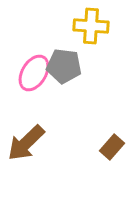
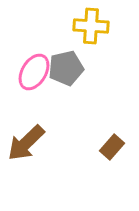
gray pentagon: moved 2 px right, 2 px down; rotated 20 degrees counterclockwise
pink ellipse: moved 1 px up
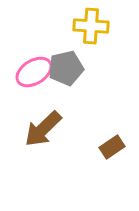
pink ellipse: rotated 27 degrees clockwise
brown arrow: moved 17 px right, 14 px up
brown rectangle: rotated 15 degrees clockwise
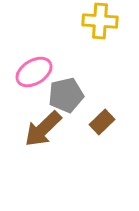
yellow cross: moved 9 px right, 5 px up
gray pentagon: moved 27 px down
brown rectangle: moved 10 px left, 25 px up; rotated 10 degrees counterclockwise
